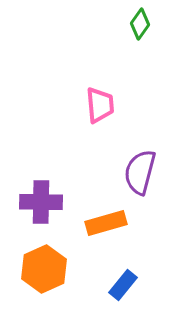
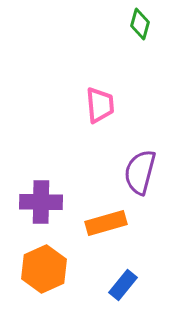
green diamond: rotated 20 degrees counterclockwise
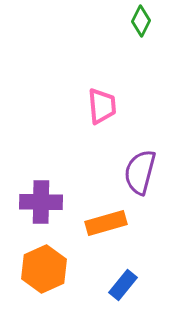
green diamond: moved 1 px right, 3 px up; rotated 12 degrees clockwise
pink trapezoid: moved 2 px right, 1 px down
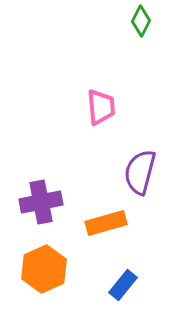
pink trapezoid: moved 1 px left, 1 px down
purple cross: rotated 12 degrees counterclockwise
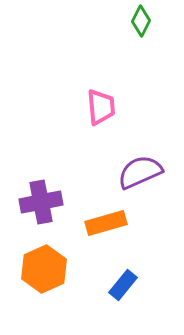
purple semicircle: rotated 51 degrees clockwise
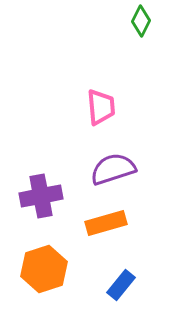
purple semicircle: moved 27 px left, 3 px up; rotated 6 degrees clockwise
purple cross: moved 6 px up
orange hexagon: rotated 6 degrees clockwise
blue rectangle: moved 2 px left
